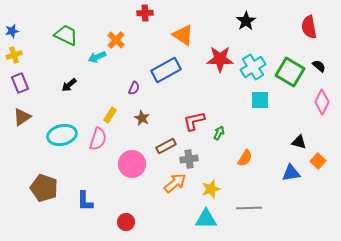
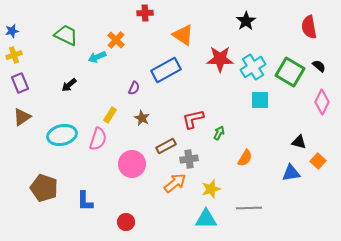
red L-shape: moved 1 px left, 2 px up
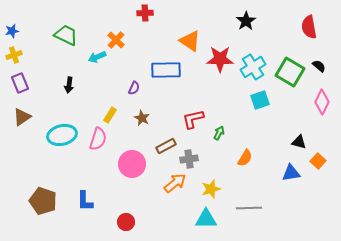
orange triangle: moved 7 px right, 6 px down
blue rectangle: rotated 28 degrees clockwise
black arrow: rotated 42 degrees counterclockwise
cyan square: rotated 18 degrees counterclockwise
brown pentagon: moved 1 px left, 13 px down
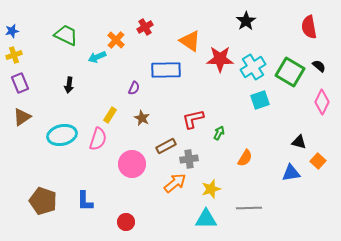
red cross: moved 14 px down; rotated 28 degrees counterclockwise
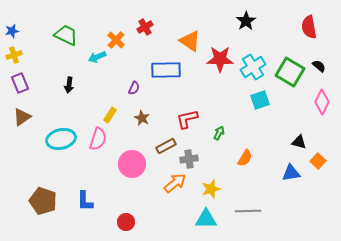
red L-shape: moved 6 px left
cyan ellipse: moved 1 px left, 4 px down
gray line: moved 1 px left, 3 px down
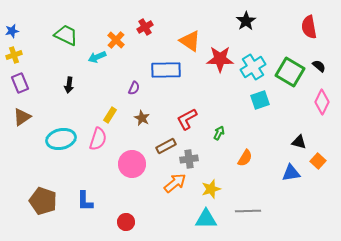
red L-shape: rotated 15 degrees counterclockwise
